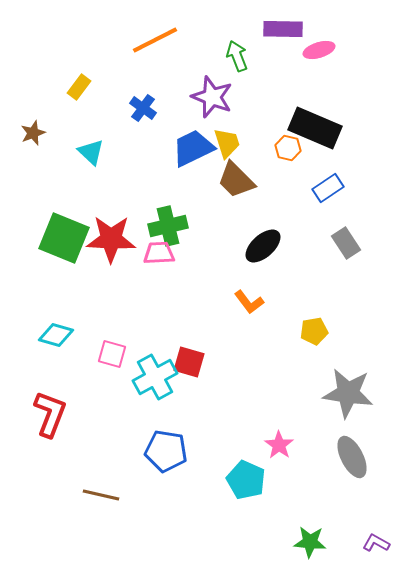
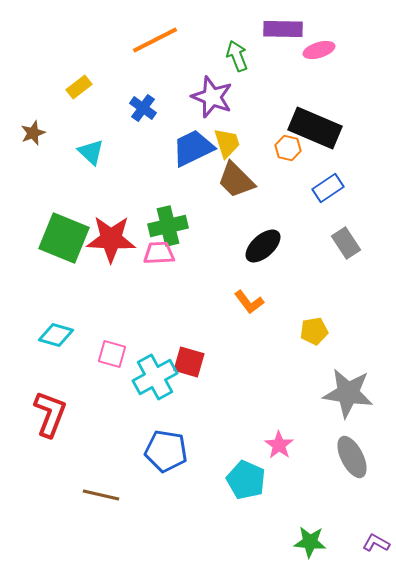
yellow rectangle: rotated 15 degrees clockwise
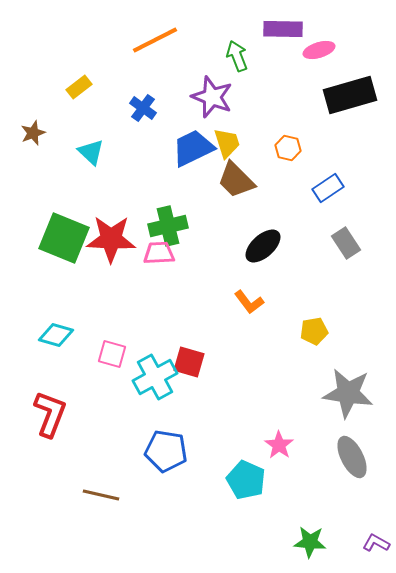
black rectangle: moved 35 px right, 33 px up; rotated 39 degrees counterclockwise
